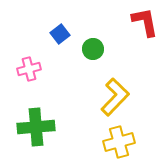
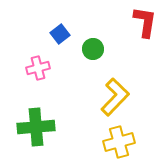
red L-shape: rotated 20 degrees clockwise
pink cross: moved 9 px right, 1 px up
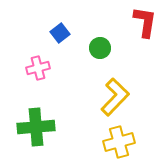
blue square: moved 1 px up
green circle: moved 7 px right, 1 px up
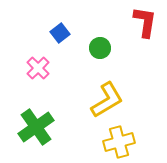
pink cross: rotated 30 degrees counterclockwise
yellow L-shape: moved 8 px left, 3 px down; rotated 15 degrees clockwise
green cross: rotated 30 degrees counterclockwise
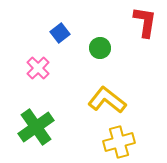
yellow L-shape: rotated 111 degrees counterclockwise
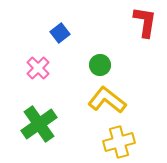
green circle: moved 17 px down
green cross: moved 3 px right, 3 px up
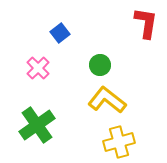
red L-shape: moved 1 px right, 1 px down
green cross: moved 2 px left, 1 px down
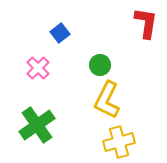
yellow L-shape: rotated 102 degrees counterclockwise
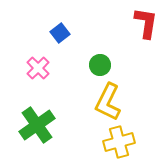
yellow L-shape: moved 1 px right, 2 px down
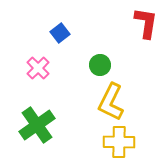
yellow L-shape: moved 3 px right
yellow cross: rotated 16 degrees clockwise
